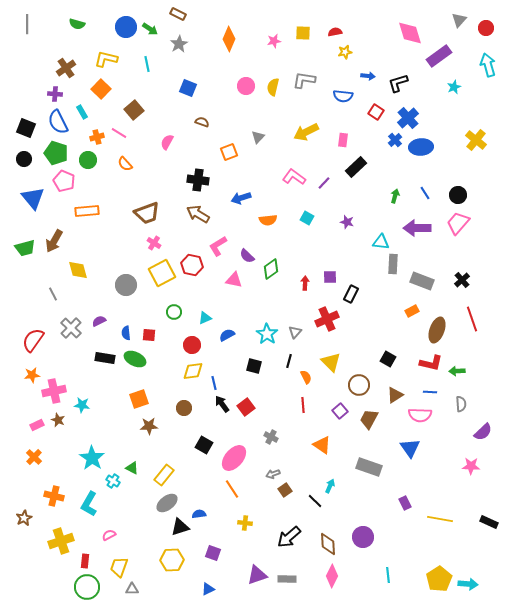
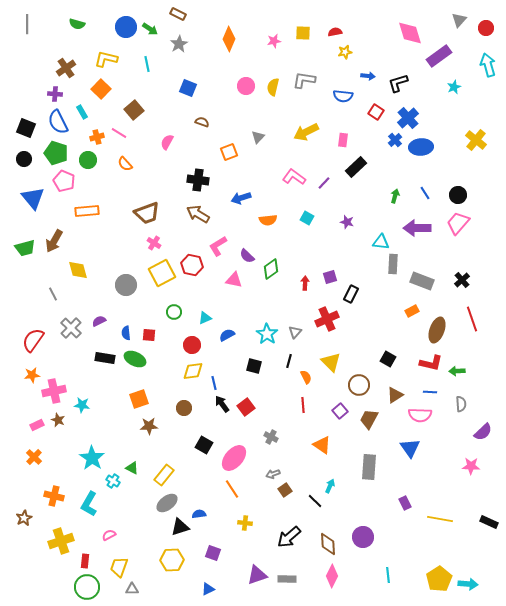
purple square at (330, 277): rotated 16 degrees counterclockwise
gray rectangle at (369, 467): rotated 75 degrees clockwise
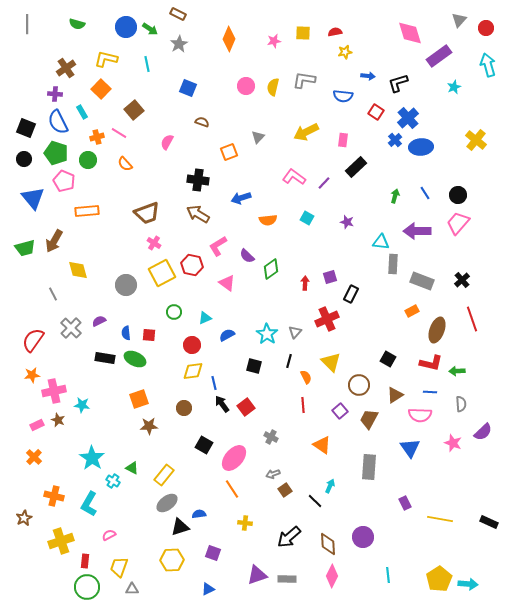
purple arrow at (417, 228): moved 3 px down
pink triangle at (234, 280): moved 7 px left, 3 px down; rotated 24 degrees clockwise
pink star at (471, 466): moved 18 px left, 23 px up; rotated 18 degrees clockwise
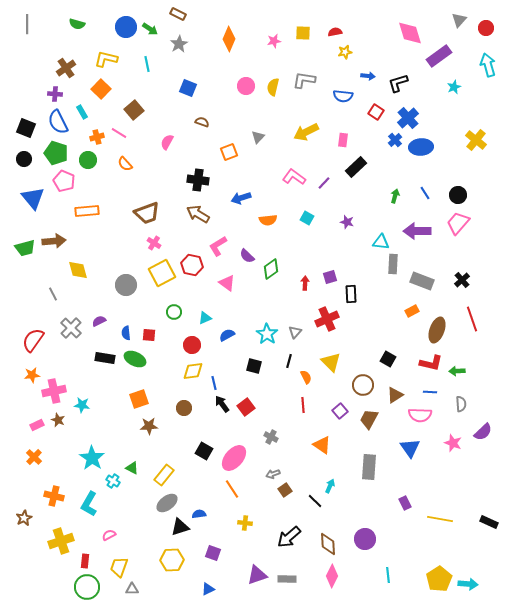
brown arrow at (54, 241): rotated 125 degrees counterclockwise
black rectangle at (351, 294): rotated 30 degrees counterclockwise
brown circle at (359, 385): moved 4 px right
black square at (204, 445): moved 6 px down
purple circle at (363, 537): moved 2 px right, 2 px down
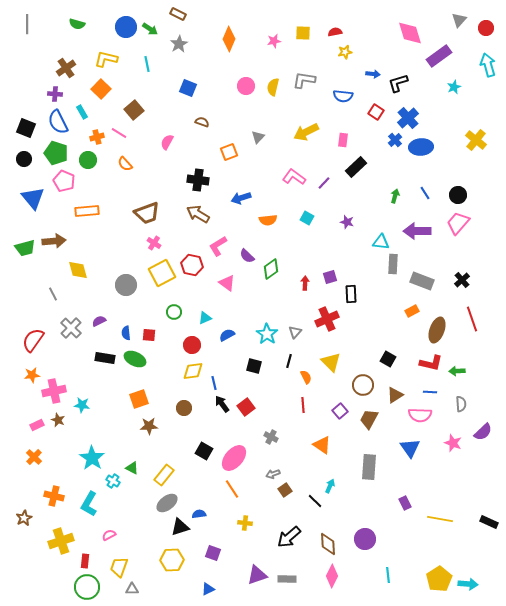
blue arrow at (368, 76): moved 5 px right, 2 px up
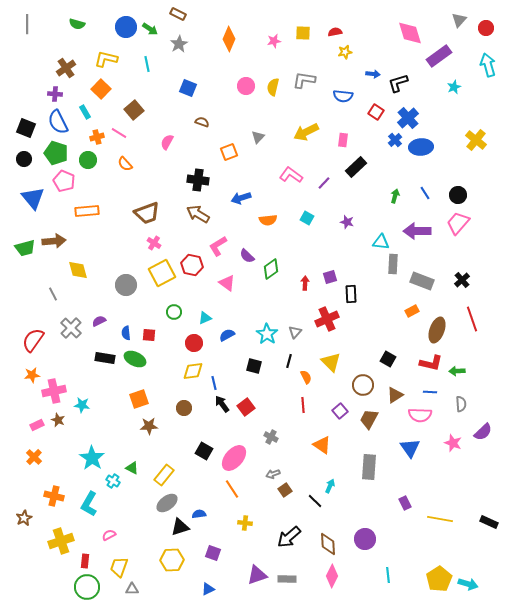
cyan rectangle at (82, 112): moved 3 px right
pink L-shape at (294, 177): moved 3 px left, 2 px up
red circle at (192, 345): moved 2 px right, 2 px up
cyan arrow at (468, 584): rotated 12 degrees clockwise
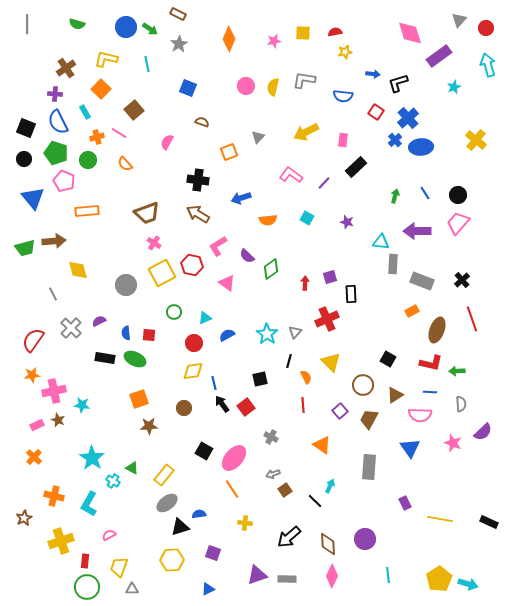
black square at (254, 366): moved 6 px right, 13 px down; rotated 28 degrees counterclockwise
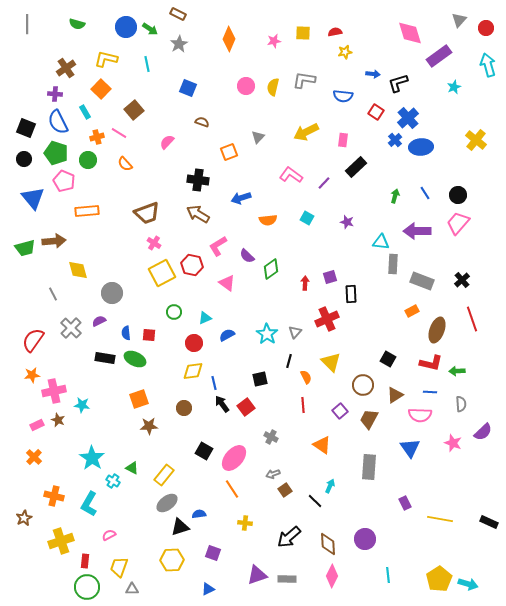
pink semicircle at (167, 142): rotated 14 degrees clockwise
gray circle at (126, 285): moved 14 px left, 8 px down
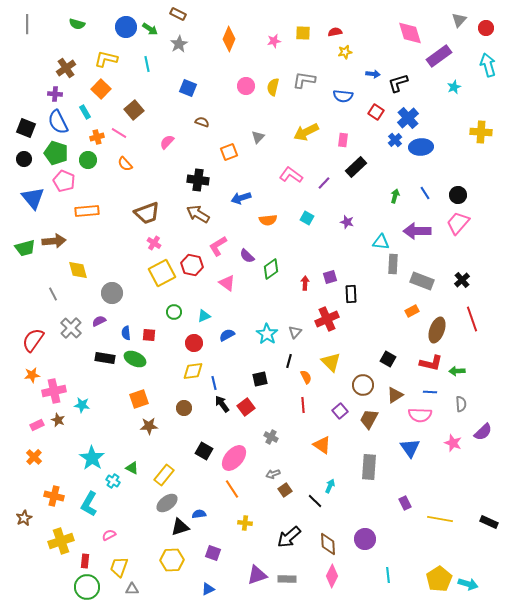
yellow cross at (476, 140): moved 5 px right, 8 px up; rotated 35 degrees counterclockwise
cyan triangle at (205, 318): moved 1 px left, 2 px up
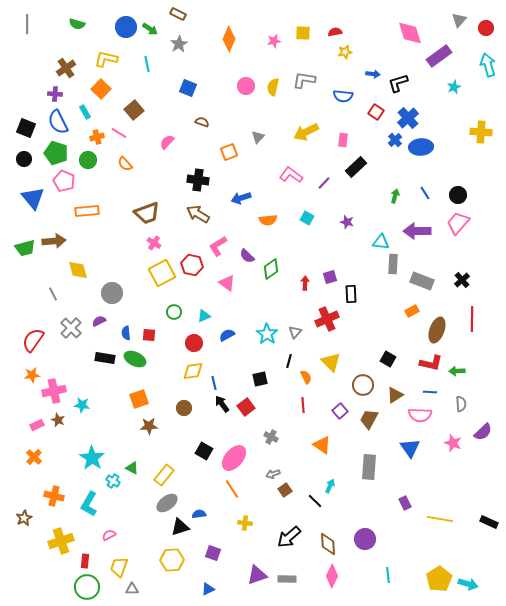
red line at (472, 319): rotated 20 degrees clockwise
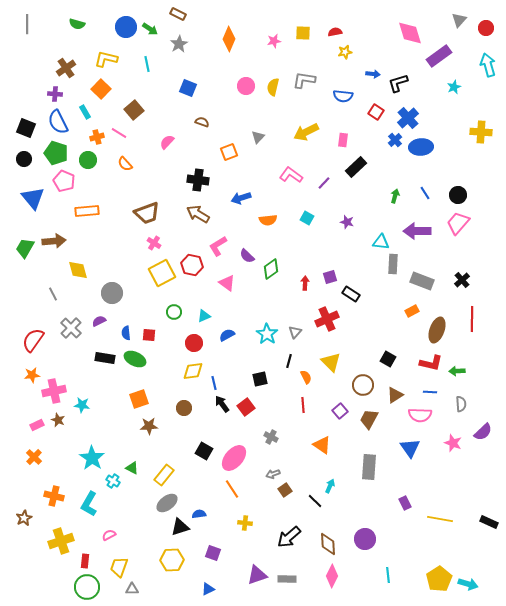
green trapezoid at (25, 248): rotated 135 degrees clockwise
black rectangle at (351, 294): rotated 54 degrees counterclockwise
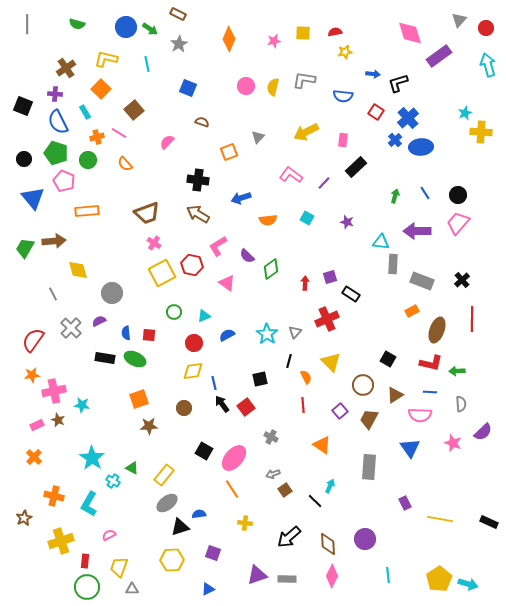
cyan star at (454, 87): moved 11 px right, 26 px down
black square at (26, 128): moved 3 px left, 22 px up
